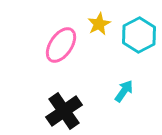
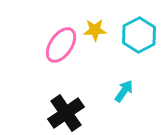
yellow star: moved 4 px left, 6 px down; rotated 25 degrees clockwise
black cross: moved 2 px right, 2 px down
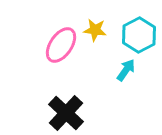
yellow star: rotated 10 degrees clockwise
cyan arrow: moved 2 px right, 21 px up
black cross: rotated 12 degrees counterclockwise
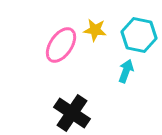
cyan hexagon: rotated 20 degrees counterclockwise
cyan arrow: moved 1 px down; rotated 15 degrees counterclockwise
black cross: moved 6 px right; rotated 9 degrees counterclockwise
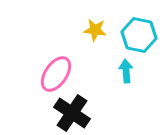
pink ellipse: moved 5 px left, 29 px down
cyan arrow: rotated 25 degrees counterclockwise
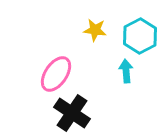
cyan hexagon: moved 1 px right, 1 px down; rotated 20 degrees clockwise
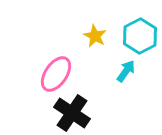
yellow star: moved 6 px down; rotated 20 degrees clockwise
cyan arrow: rotated 40 degrees clockwise
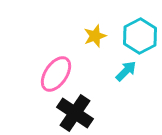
yellow star: rotated 25 degrees clockwise
cyan arrow: rotated 10 degrees clockwise
black cross: moved 3 px right
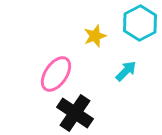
cyan hexagon: moved 13 px up
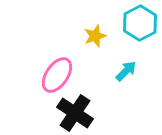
pink ellipse: moved 1 px right, 1 px down
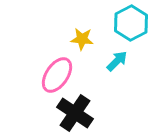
cyan hexagon: moved 9 px left
yellow star: moved 13 px left, 3 px down; rotated 25 degrees clockwise
cyan arrow: moved 9 px left, 10 px up
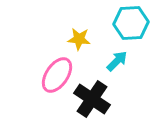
cyan hexagon: rotated 24 degrees clockwise
yellow star: moved 3 px left
black cross: moved 17 px right, 14 px up
